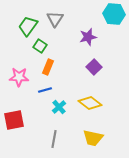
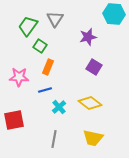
purple square: rotated 14 degrees counterclockwise
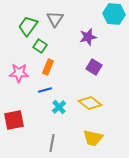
pink star: moved 4 px up
gray line: moved 2 px left, 4 px down
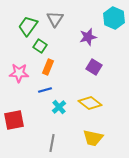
cyan hexagon: moved 4 px down; rotated 20 degrees clockwise
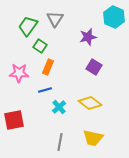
cyan hexagon: moved 1 px up
gray line: moved 8 px right, 1 px up
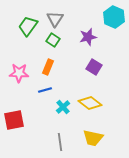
green square: moved 13 px right, 6 px up
cyan cross: moved 4 px right
gray line: rotated 18 degrees counterclockwise
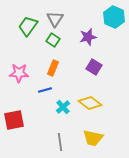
orange rectangle: moved 5 px right, 1 px down
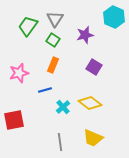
purple star: moved 3 px left, 2 px up
orange rectangle: moved 3 px up
pink star: rotated 18 degrees counterclockwise
yellow trapezoid: rotated 10 degrees clockwise
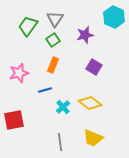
green square: rotated 24 degrees clockwise
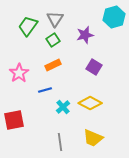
cyan hexagon: rotated 20 degrees clockwise
orange rectangle: rotated 42 degrees clockwise
pink star: rotated 18 degrees counterclockwise
yellow diamond: rotated 10 degrees counterclockwise
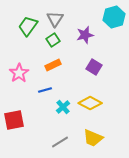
gray line: rotated 66 degrees clockwise
